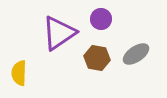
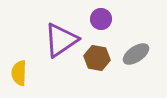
purple triangle: moved 2 px right, 7 px down
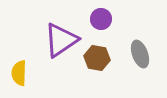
gray ellipse: moved 4 px right; rotated 76 degrees counterclockwise
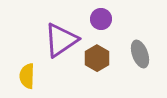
brown hexagon: rotated 20 degrees clockwise
yellow semicircle: moved 8 px right, 3 px down
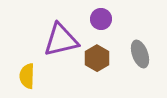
purple triangle: rotated 21 degrees clockwise
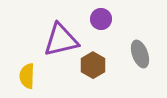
brown hexagon: moved 4 px left, 7 px down
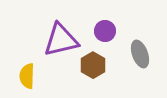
purple circle: moved 4 px right, 12 px down
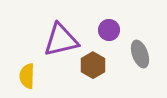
purple circle: moved 4 px right, 1 px up
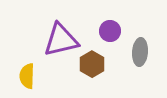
purple circle: moved 1 px right, 1 px down
gray ellipse: moved 2 px up; rotated 24 degrees clockwise
brown hexagon: moved 1 px left, 1 px up
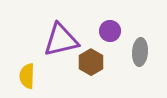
brown hexagon: moved 1 px left, 2 px up
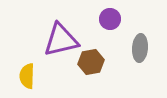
purple circle: moved 12 px up
gray ellipse: moved 4 px up
brown hexagon: rotated 20 degrees clockwise
